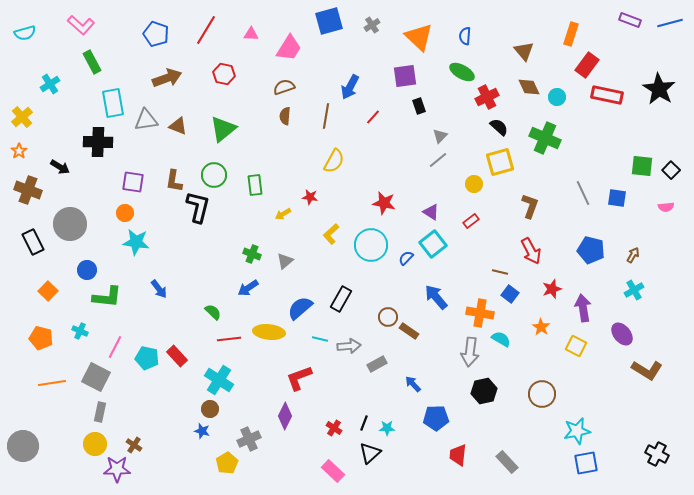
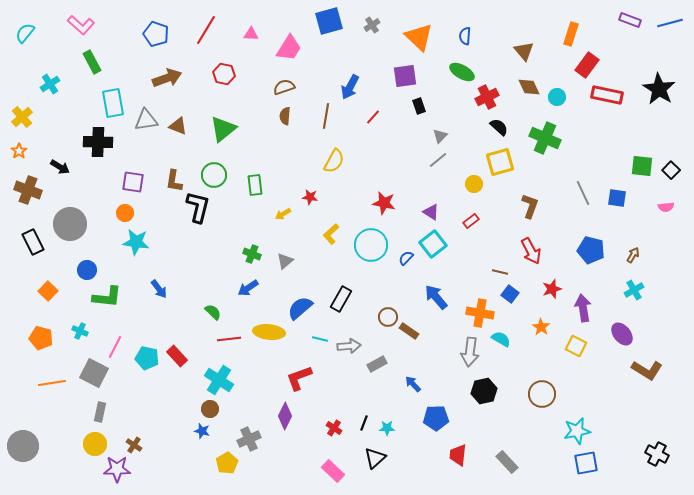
cyan semicircle at (25, 33): rotated 145 degrees clockwise
gray square at (96, 377): moved 2 px left, 4 px up
black triangle at (370, 453): moved 5 px right, 5 px down
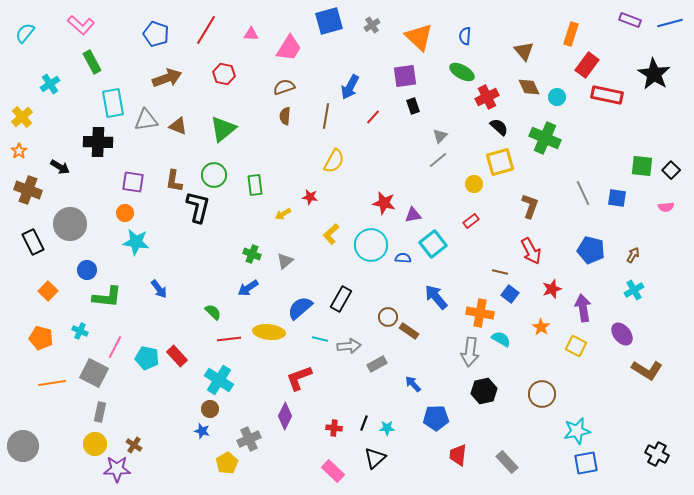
black star at (659, 89): moved 5 px left, 15 px up
black rectangle at (419, 106): moved 6 px left
purple triangle at (431, 212): moved 18 px left, 3 px down; rotated 42 degrees counterclockwise
blue semicircle at (406, 258): moved 3 px left; rotated 49 degrees clockwise
red cross at (334, 428): rotated 28 degrees counterclockwise
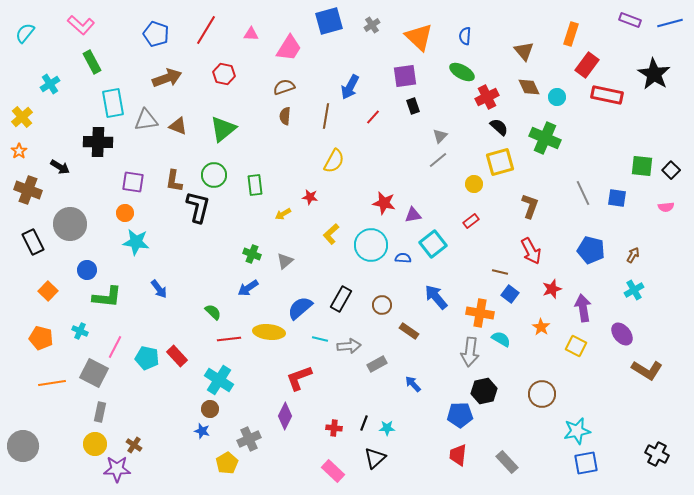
brown circle at (388, 317): moved 6 px left, 12 px up
blue pentagon at (436, 418): moved 24 px right, 3 px up
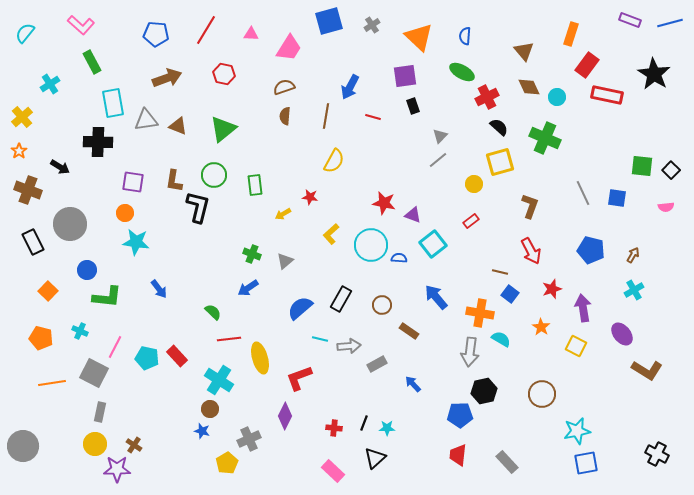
blue pentagon at (156, 34): rotated 15 degrees counterclockwise
red line at (373, 117): rotated 63 degrees clockwise
purple triangle at (413, 215): rotated 30 degrees clockwise
blue semicircle at (403, 258): moved 4 px left
yellow ellipse at (269, 332): moved 9 px left, 26 px down; rotated 68 degrees clockwise
